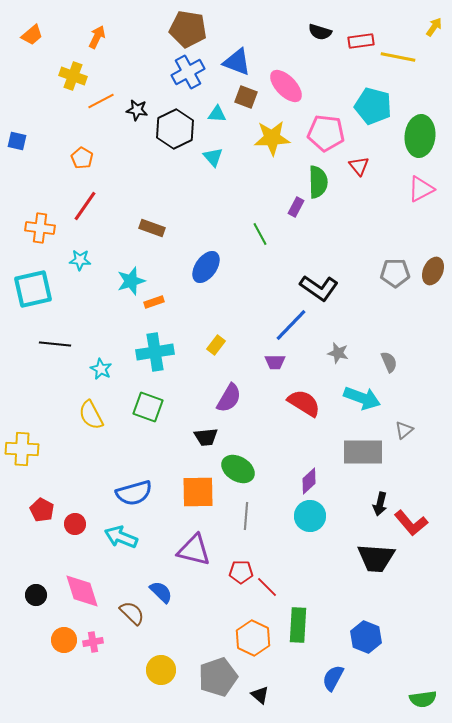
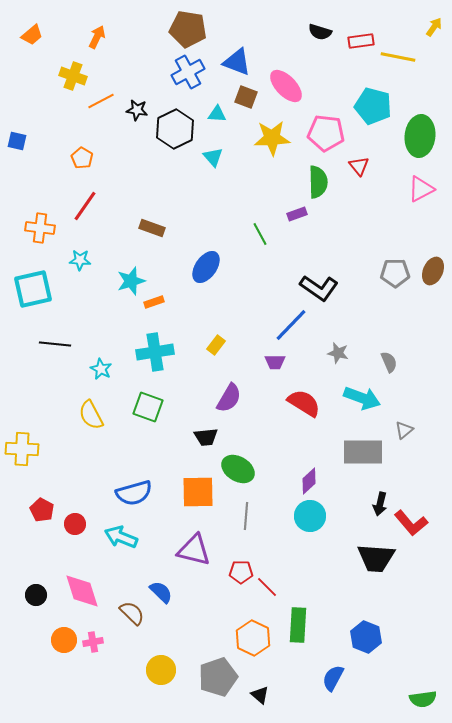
purple rectangle at (296, 207): moved 1 px right, 7 px down; rotated 42 degrees clockwise
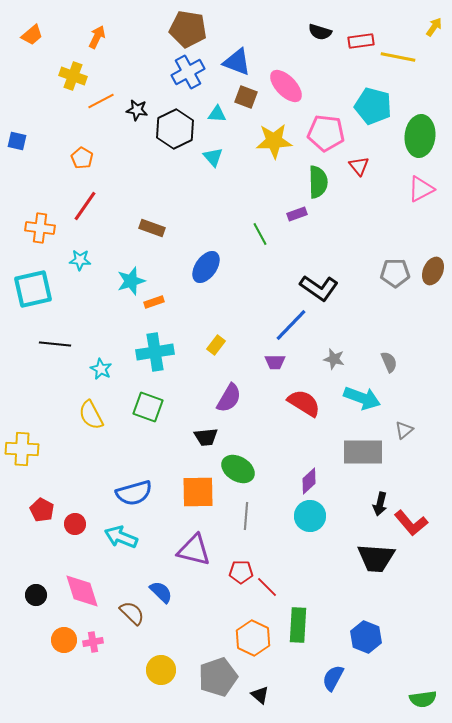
yellow star at (272, 138): moved 2 px right, 3 px down
gray star at (338, 353): moved 4 px left, 6 px down
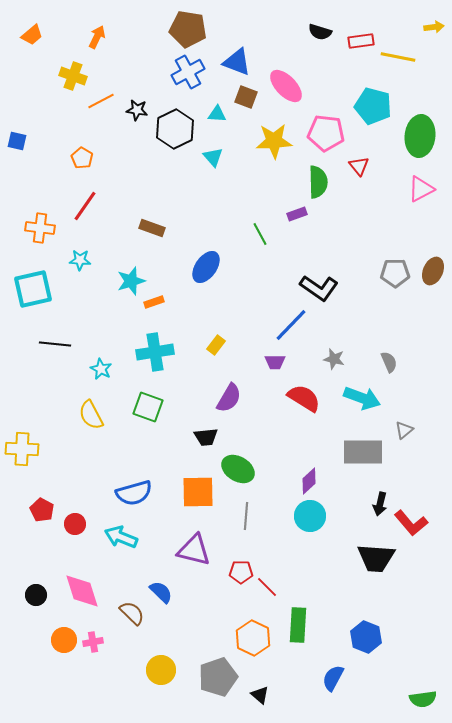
yellow arrow at (434, 27): rotated 48 degrees clockwise
red semicircle at (304, 403): moved 5 px up
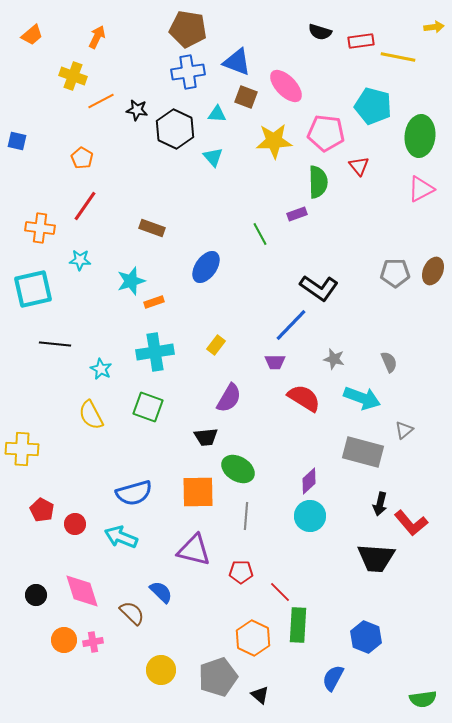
blue cross at (188, 72): rotated 20 degrees clockwise
black hexagon at (175, 129): rotated 9 degrees counterclockwise
gray rectangle at (363, 452): rotated 15 degrees clockwise
red line at (267, 587): moved 13 px right, 5 px down
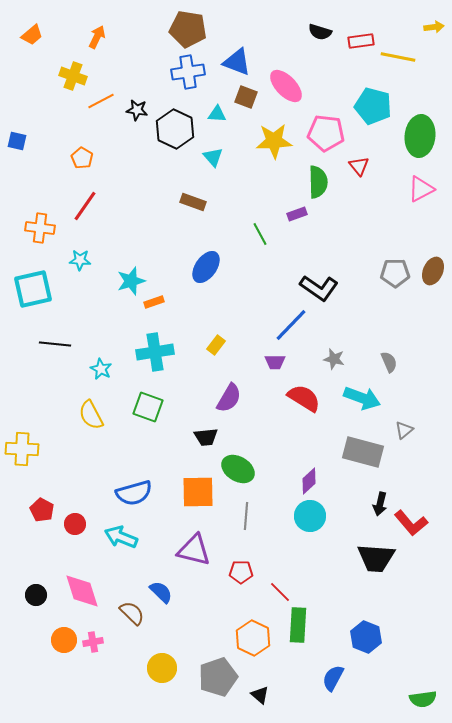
brown rectangle at (152, 228): moved 41 px right, 26 px up
yellow circle at (161, 670): moved 1 px right, 2 px up
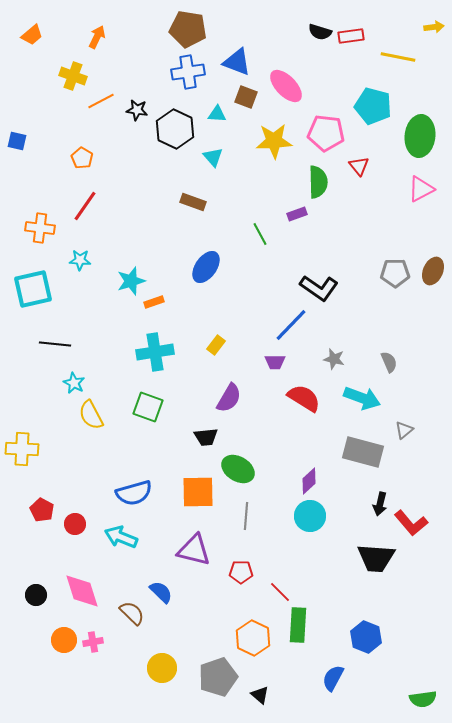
red rectangle at (361, 41): moved 10 px left, 5 px up
cyan star at (101, 369): moved 27 px left, 14 px down
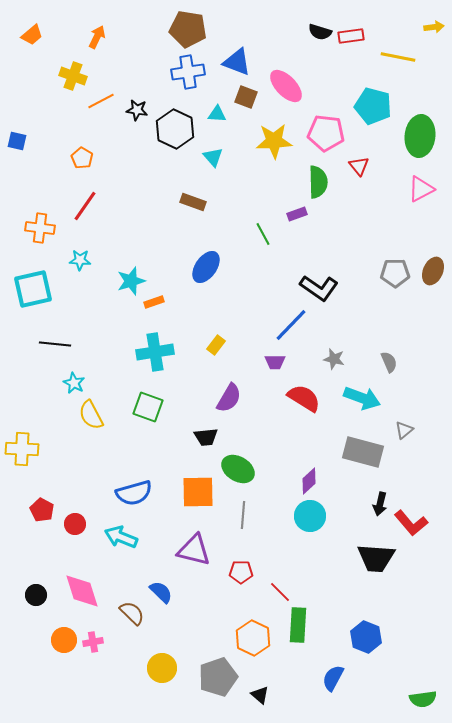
green line at (260, 234): moved 3 px right
gray line at (246, 516): moved 3 px left, 1 px up
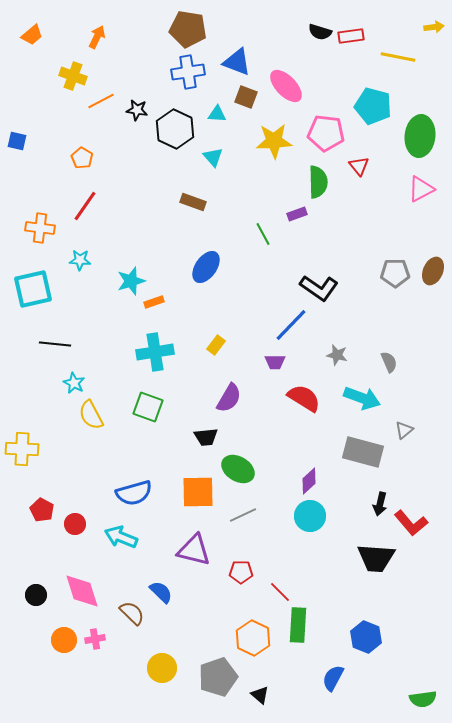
gray star at (334, 359): moved 3 px right, 4 px up
gray line at (243, 515): rotated 60 degrees clockwise
pink cross at (93, 642): moved 2 px right, 3 px up
